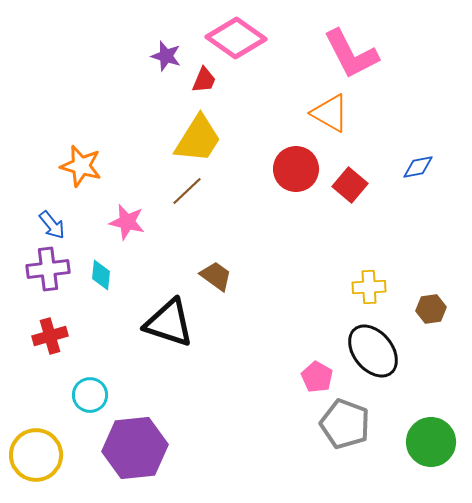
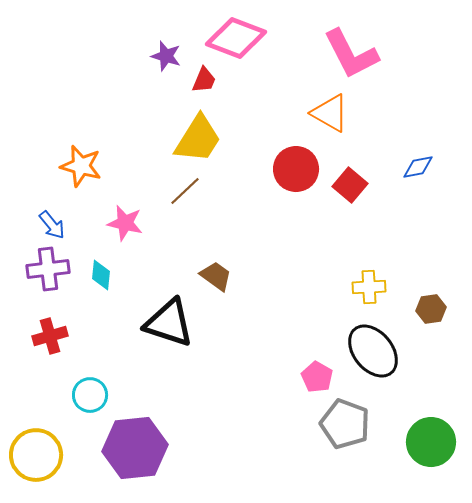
pink diamond: rotated 14 degrees counterclockwise
brown line: moved 2 px left
pink star: moved 2 px left, 1 px down
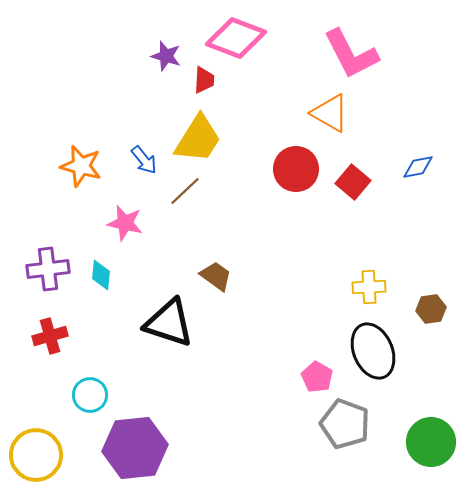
red trapezoid: rotated 20 degrees counterclockwise
red square: moved 3 px right, 3 px up
blue arrow: moved 92 px right, 65 px up
black ellipse: rotated 16 degrees clockwise
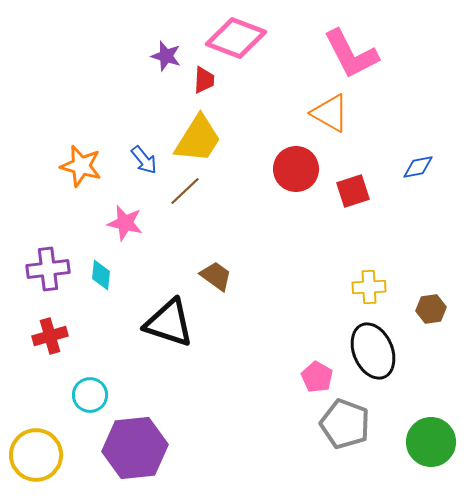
red square: moved 9 px down; rotated 32 degrees clockwise
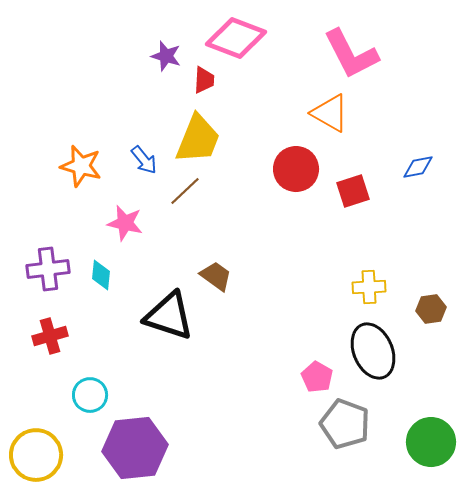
yellow trapezoid: rotated 10 degrees counterclockwise
black triangle: moved 7 px up
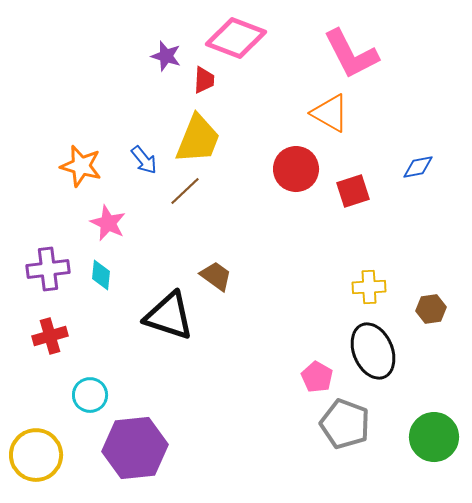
pink star: moved 17 px left; rotated 12 degrees clockwise
green circle: moved 3 px right, 5 px up
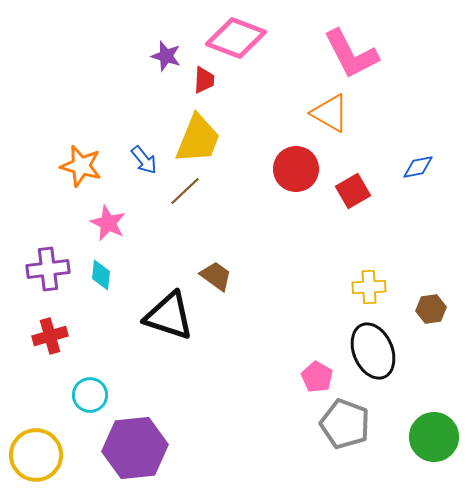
red square: rotated 12 degrees counterclockwise
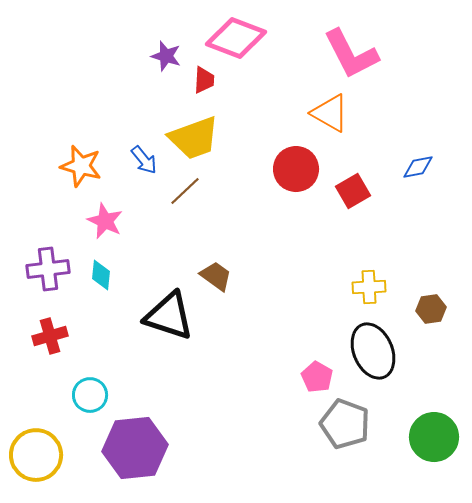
yellow trapezoid: moved 4 px left, 1 px up; rotated 48 degrees clockwise
pink star: moved 3 px left, 2 px up
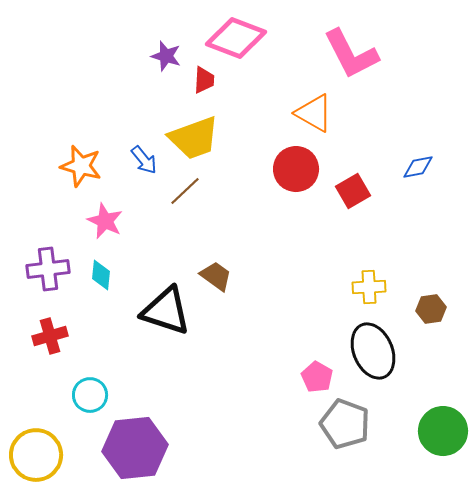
orange triangle: moved 16 px left
black triangle: moved 3 px left, 5 px up
green circle: moved 9 px right, 6 px up
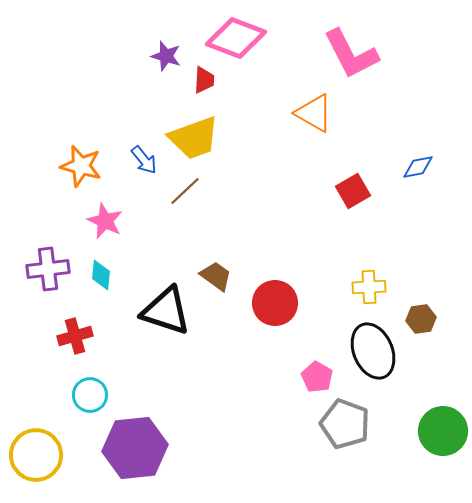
red circle: moved 21 px left, 134 px down
brown hexagon: moved 10 px left, 10 px down
red cross: moved 25 px right
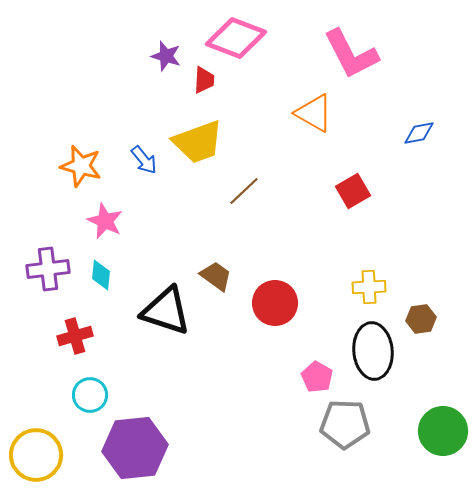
yellow trapezoid: moved 4 px right, 4 px down
blue diamond: moved 1 px right, 34 px up
brown line: moved 59 px right
black ellipse: rotated 18 degrees clockwise
gray pentagon: rotated 18 degrees counterclockwise
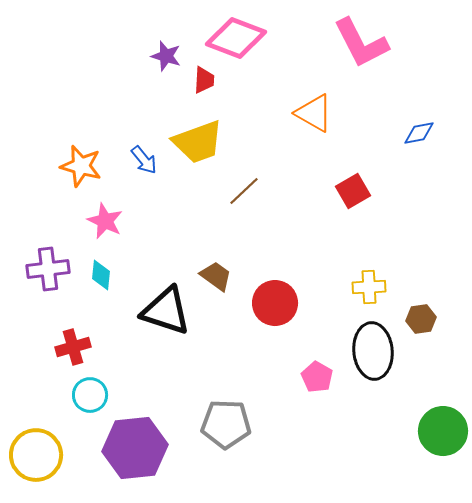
pink L-shape: moved 10 px right, 11 px up
red cross: moved 2 px left, 11 px down
gray pentagon: moved 119 px left
